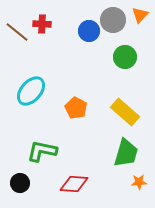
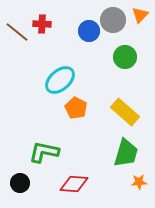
cyan ellipse: moved 29 px right, 11 px up; rotated 8 degrees clockwise
green L-shape: moved 2 px right, 1 px down
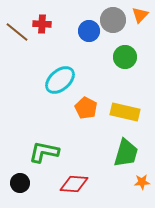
orange pentagon: moved 10 px right
yellow rectangle: rotated 28 degrees counterclockwise
orange star: moved 3 px right
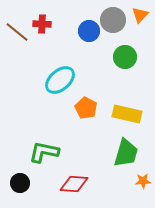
yellow rectangle: moved 2 px right, 2 px down
orange star: moved 1 px right, 1 px up
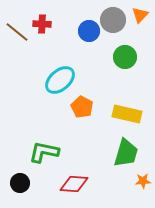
orange pentagon: moved 4 px left, 1 px up
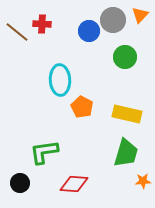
cyan ellipse: rotated 52 degrees counterclockwise
green L-shape: rotated 20 degrees counterclockwise
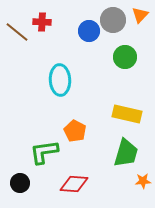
red cross: moved 2 px up
orange pentagon: moved 7 px left, 24 px down
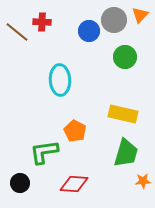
gray circle: moved 1 px right
yellow rectangle: moved 4 px left
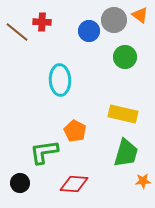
orange triangle: rotated 36 degrees counterclockwise
